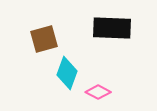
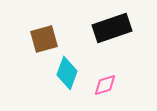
black rectangle: rotated 21 degrees counterclockwise
pink diamond: moved 7 px right, 7 px up; rotated 45 degrees counterclockwise
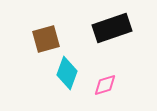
brown square: moved 2 px right
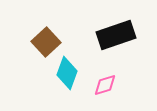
black rectangle: moved 4 px right, 7 px down
brown square: moved 3 px down; rotated 28 degrees counterclockwise
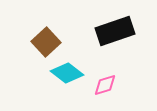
black rectangle: moved 1 px left, 4 px up
cyan diamond: rotated 72 degrees counterclockwise
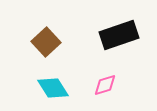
black rectangle: moved 4 px right, 4 px down
cyan diamond: moved 14 px left, 15 px down; rotated 20 degrees clockwise
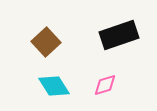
cyan diamond: moved 1 px right, 2 px up
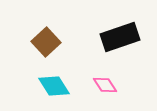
black rectangle: moved 1 px right, 2 px down
pink diamond: rotated 75 degrees clockwise
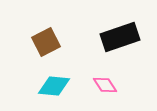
brown square: rotated 16 degrees clockwise
cyan diamond: rotated 52 degrees counterclockwise
